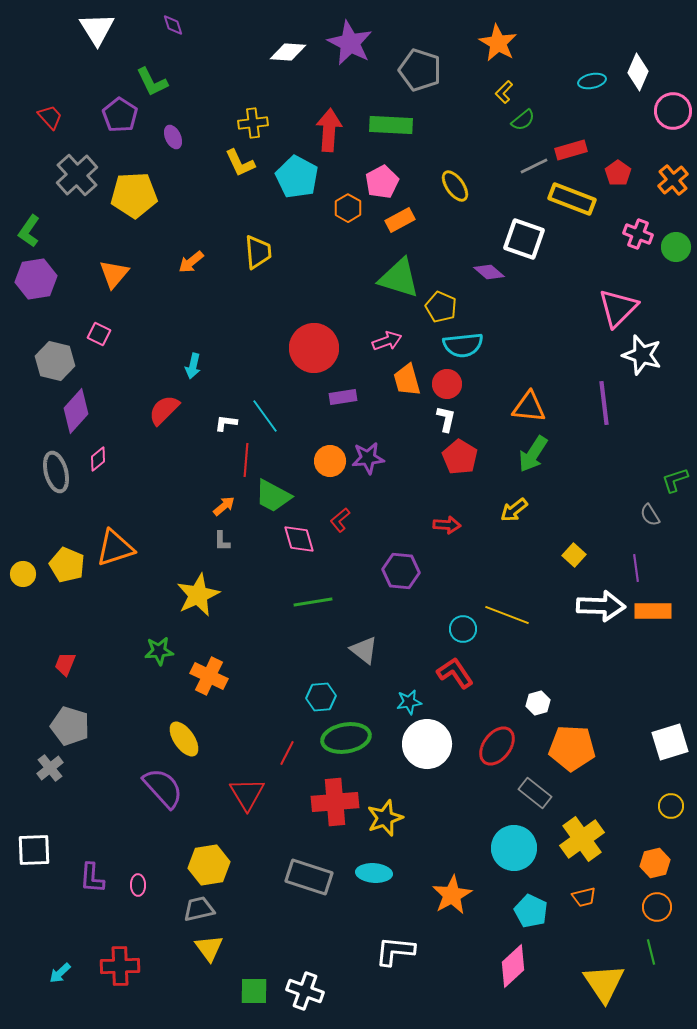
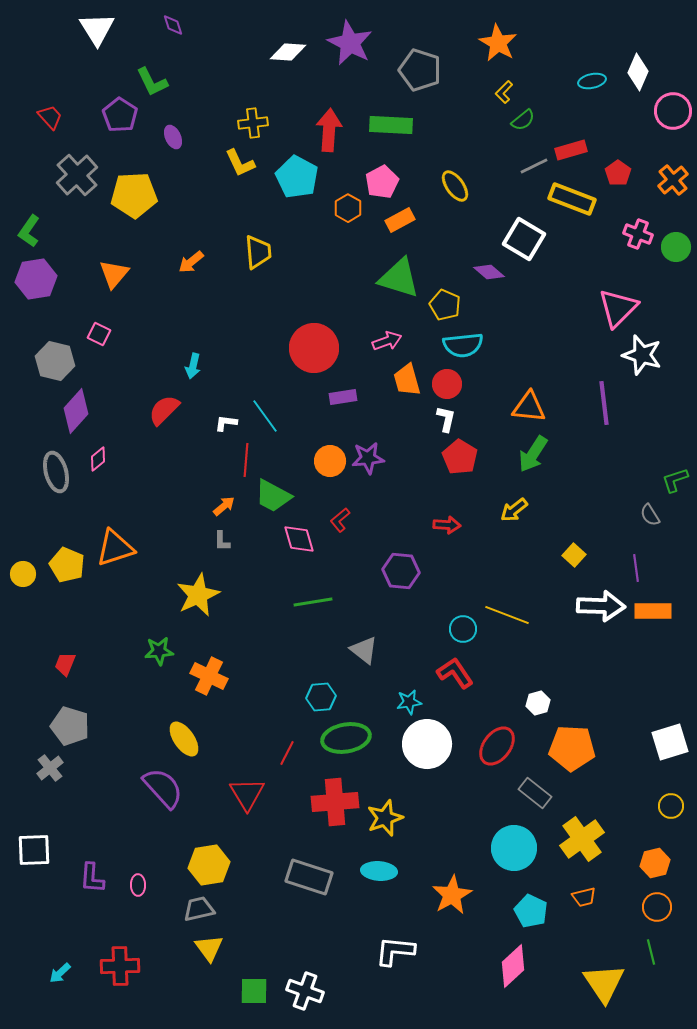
white square at (524, 239): rotated 12 degrees clockwise
yellow pentagon at (441, 307): moved 4 px right, 2 px up
cyan ellipse at (374, 873): moved 5 px right, 2 px up
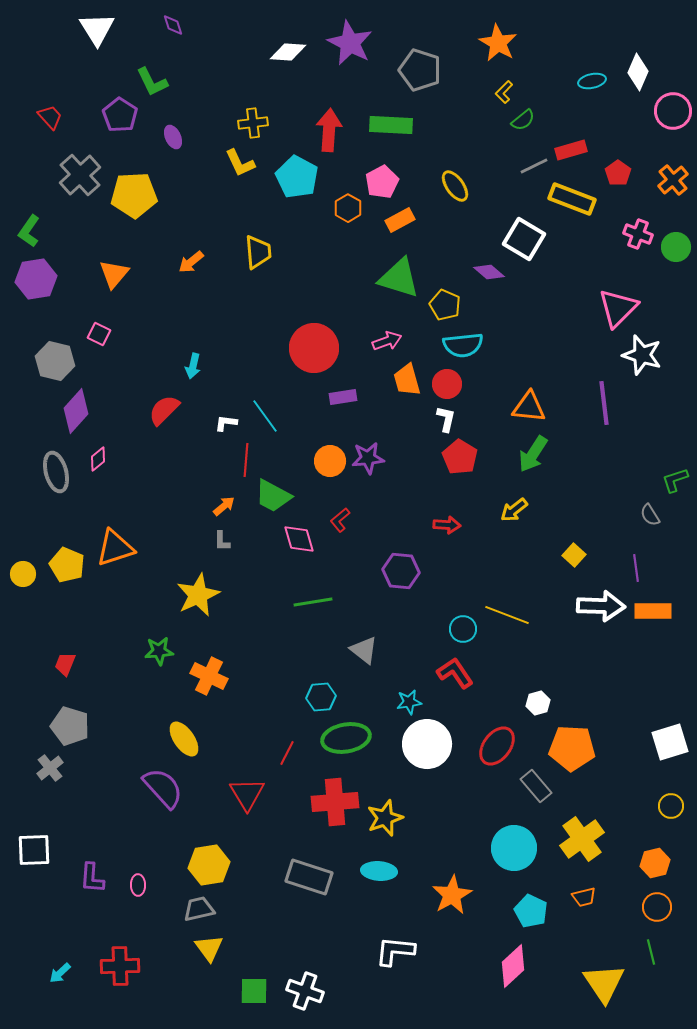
gray cross at (77, 175): moved 3 px right
gray rectangle at (535, 793): moved 1 px right, 7 px up; rotated 12 degrees clockwise
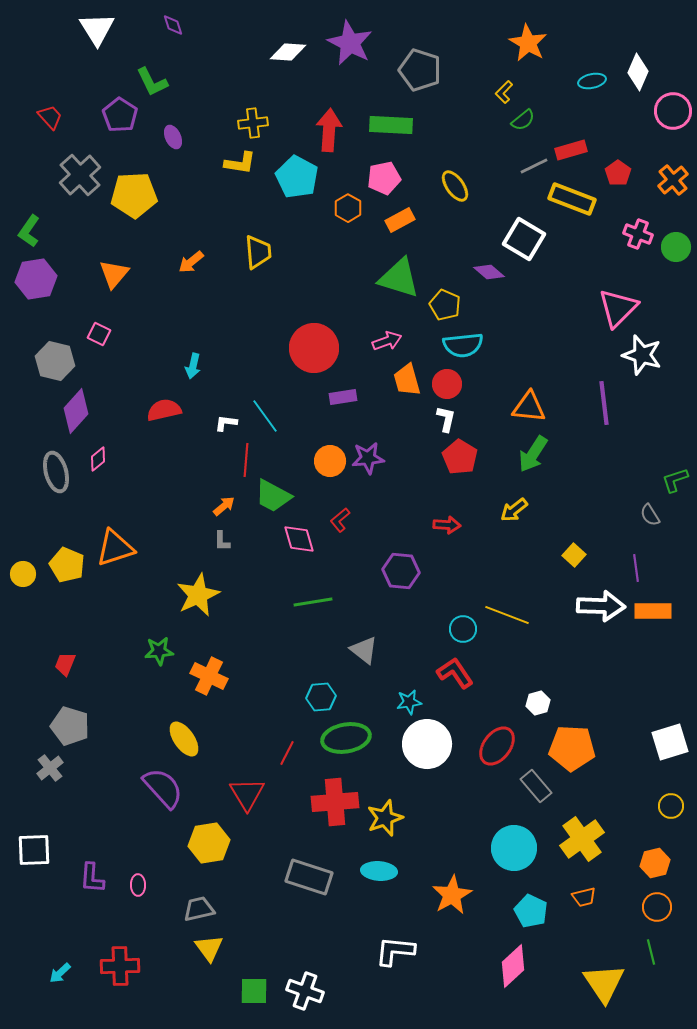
orange star at (498, 43): moved 30 px right
yellow L-shape at (240, 163): rotated 56 degrees counterclockwise
pink pentagon at (382, 182): moved 2 px right, 4 px up; rotated 16 degrees clockwise
red semicircle at (164, 410): rotated 32 degrees clockwise
yellow hexagon at (209, 865): moved 22 px up
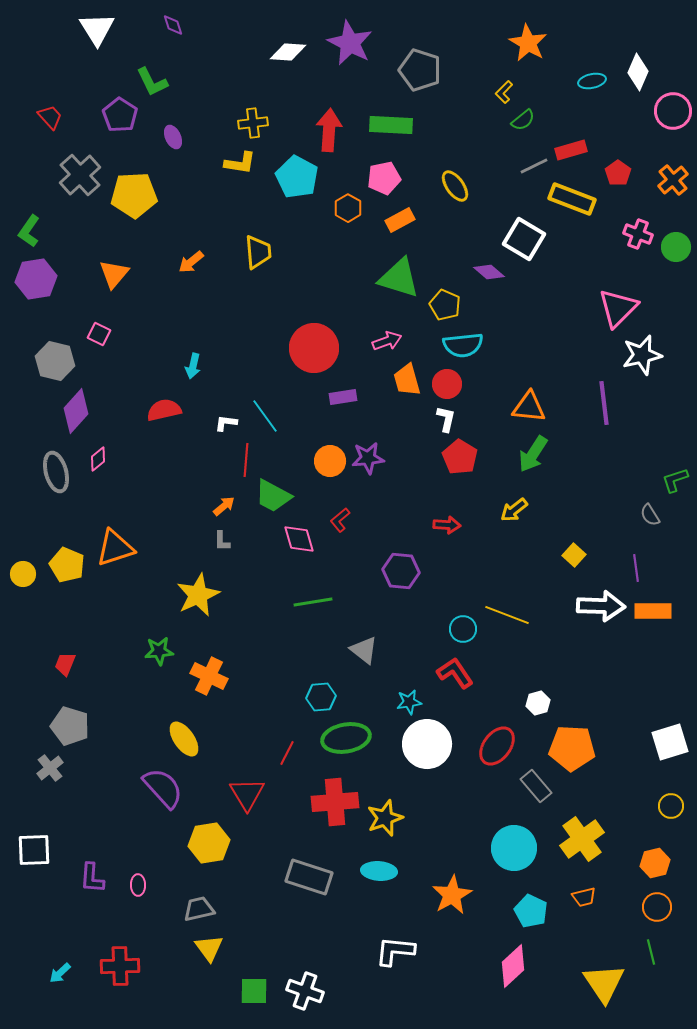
white star at (642, 355): rotated 30 degrees counterclockwise
